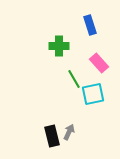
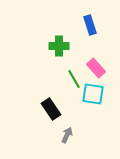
pink rectangle: moved 3 px left, 5 px down
cyan square: rotated 20 degrees clockwise
gray arrow: moved 2 px left, 3 px down
black rectangle: moved 1 px left, 27 px up; rotated 20 degrees counterclockwise
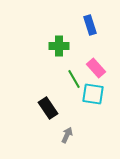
black rectangle: moved 3 px left, 1 px up
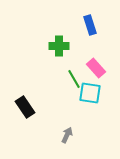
cyan square: moved 3 px left, 1 px up
black rectangle: moved 23 px left, 1 px up
